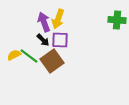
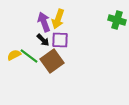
green cross: rotated 12 degrees clockwise
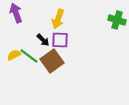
purple arrow: moved 28 px left, 9 px up
